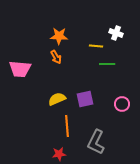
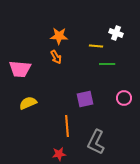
yellow semicircle: moved 29 px left, 4 px down
pink circle: moved 2 px right, 6 px up
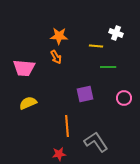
green line: moved 1 px right, 3 px down
pink trapezoid: moved 4 px right, 1 px up
purple square: moved 5 px up
gray L-shape: rotated 120 degrees clockwise
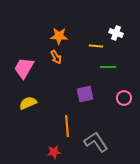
pink trapezoid: rotated 115 degrees clockwise
red star: moved 5 px left, 2 px up
